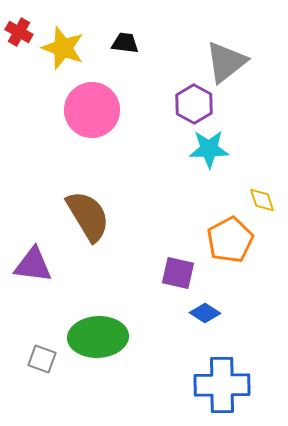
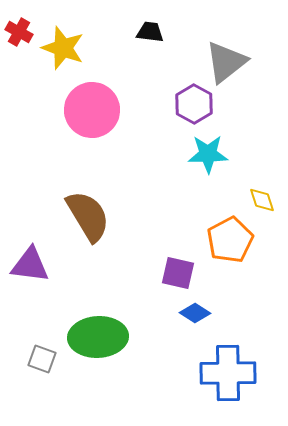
black trapezoid: moved 25 px right, 11 px up
cyan star: moved 1 px left, 5 px down
purple triangle: moved 3 px left
blue diamond: moved 10 px left
blue cross: moved 6 px right, 12 px up
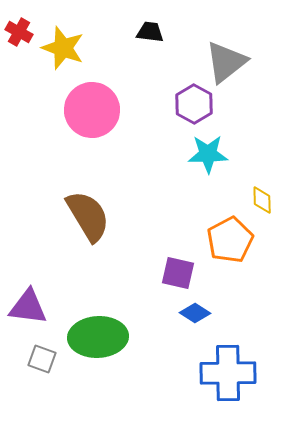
yellow diamond: rotated 16 degrees clockwise
purple triangle: moved 2 px left, 42 px down
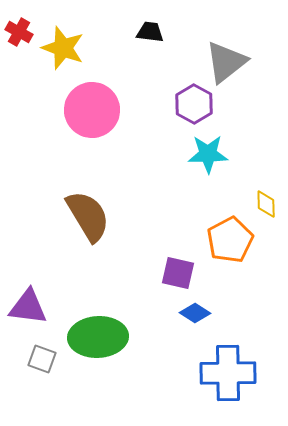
yellow diamond: moved 4 px right, 4 px down
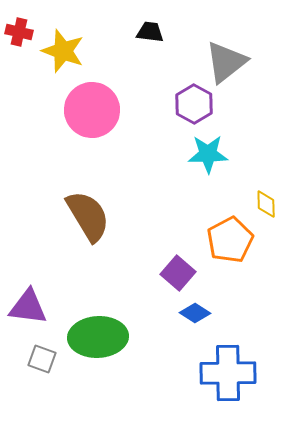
red cross: rotated 16 degrees counterclockwise
yellow star: moved 3 px down
purple square: rotated 28 degrees clockwise
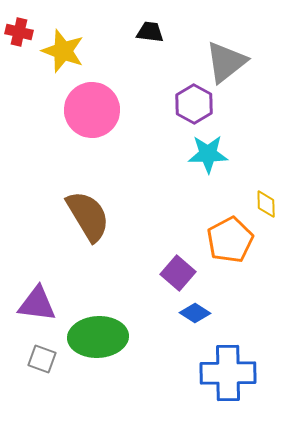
purple triangle: moved 9 px right, 3 px up
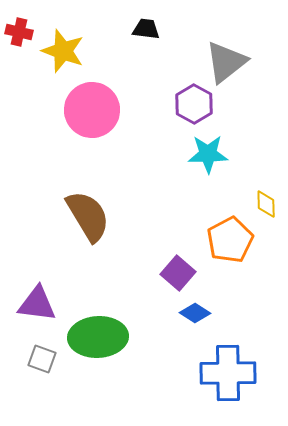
black trapezoid: moved 4 px left, 3 px up
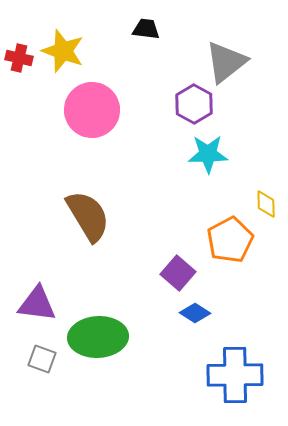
red cross: moved 26 px down
blue cross: moved 7 px right, 2 px down
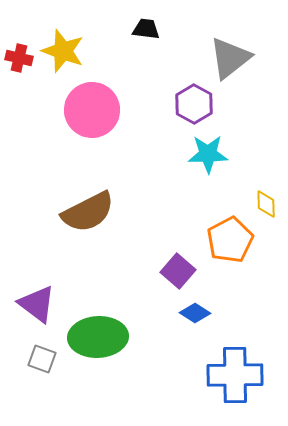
gray triangle: moved 4 px right, 4 px up
brown semicircle: moved 4 px up; rotated 94 degrees clockwise
purple square: moved 2 px up
purple triangle: rotated 30 degrees clockwise
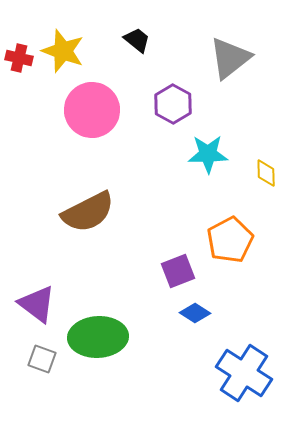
black trapezoid: moved 9 px left, 11 px down; rotated 32 degrees clockwise
purple hexagon: moved 21 px left
yellow diamond: moved 31 px up
purple square: rotated 28 degrees clockwise
blue cross: moved 9 px right, 2 px up; rotated 34 degrees clockwise
